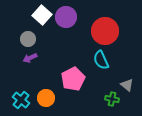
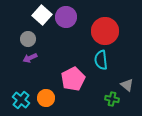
cyan semicircle: rotated 18 degrees clockwise
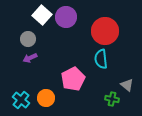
cyan semicircle: moved 1 px up
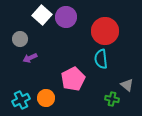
gray circle: moved 8 px left
cyan cross: rotated 24 degrees clockwise
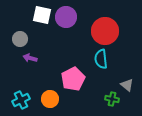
white square: rotated 30 degrees counterclockwise
purple arrow: rotated 40 degrees clockwise
orange circle: moved 4 px right, 1 px down
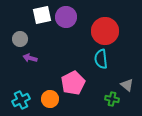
white square: rotated 24 degrees counterclockwise
pink pentagon: moved 4 px down
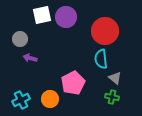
gray triangle: moved 12 px left, 7 px up
green cross: moved 2 px up
